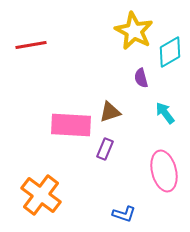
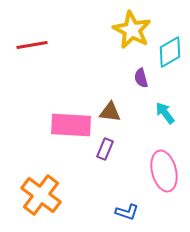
yellow star: moved 2 px left, 1 px up
red line: moved 1 px right
brown triangle: rotated 25 degrees clockwise
blue L-shape: moved 3 px right, 2 px up
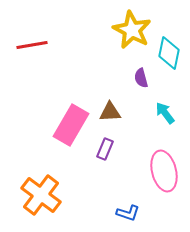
cyan diamond: moved 1 px left, 1 px down; rotated 48 degrees counterclockwise
brown triangle: rotated 10 degrees counterclockwise
pink rectangle: rotated 63 degrees counterclockwise
blue L-shape: moved 1 px right, 1 px down
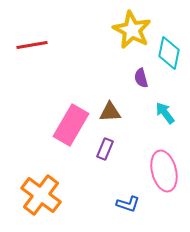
blue L-shape: moved 9 px up
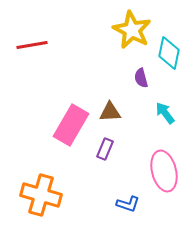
orange cross: rotated 21 degrees counterclockwise
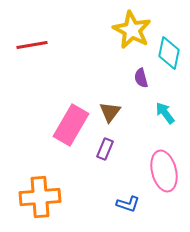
brown triangle: rotated 50 degrees counterclockwise
orange cross: moved 1 px left, 2 px down; rotated 21 degrees counterclockwise
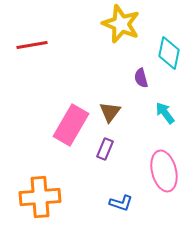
yellow star: moved 11 px left, 6 px up; rotated 6 degrees counterclockwise
blue L-shape: moved 7 px left, 1 px up
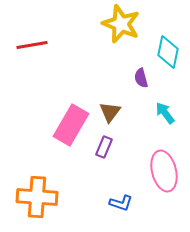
cyan diamond: moved 1 px left, 1 px up
purple rectangle: moved 1 px left, 2 px up
orange cross: moved 3 px left; rotated 9 degrees clockwise
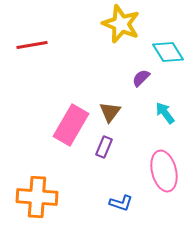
cyan diamond: rotated 44 degrees counterclockwise
purple semicircle: rotated 60 degrees clockwise
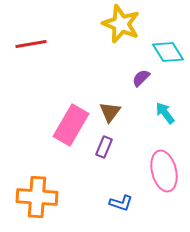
red line: moved 1 px left, 1 px up
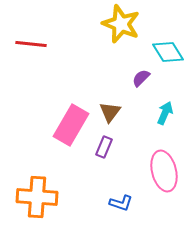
red line: rotated 16 degrees clockwise
cyan arrow: rotated 60 degrees clockwise
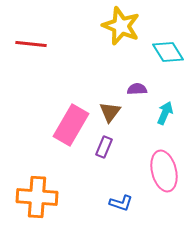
yellow star: moved 2 px down
purple semicircle: moved 4 px left, 11 px down; rotated 42 degrees clockwise
